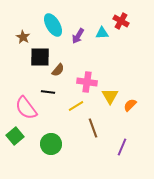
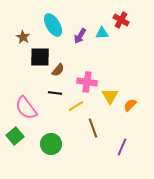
red cross: moved 1 px up
purple arrow: moved 2 px right
black line: moved 7 px right, 1 px down
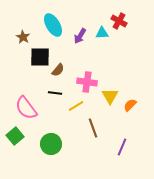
red cross: moved 2 px left, 1 px down
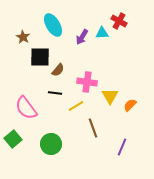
purple arrow: moved 2 px right, 1 px down
green square: moved 2 px left, 3 px down
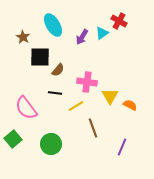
cyan triangle: rotated 32 degrees counterclockwise
orange semicircle: rotated 72 degrees clockwise
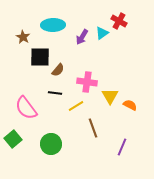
cyan ellipse: rotated 60 degrees counterclockwise
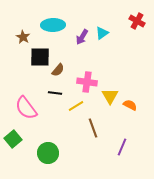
red cross: moved 18 px right
green circle: moved 3 px left, 9 px down
